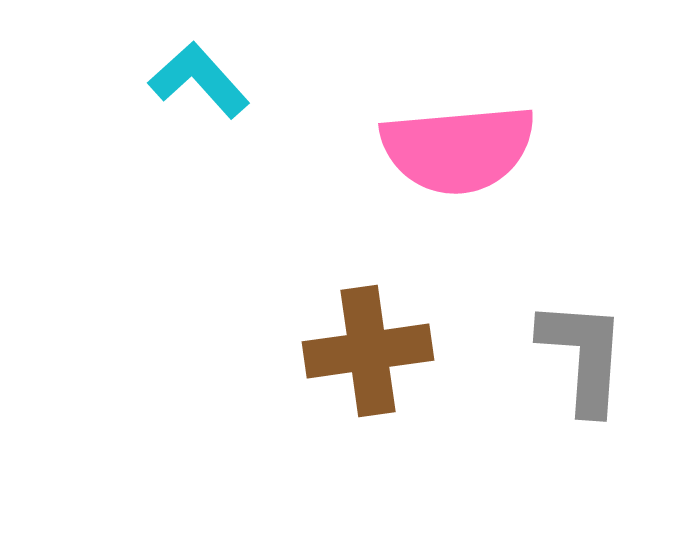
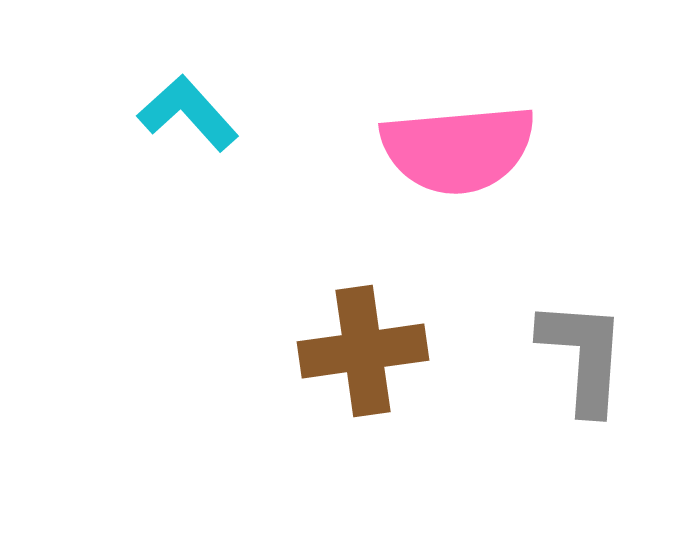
cyan L-shape: moved 11 px left, 33 px down
brown cross: moved 5 px left
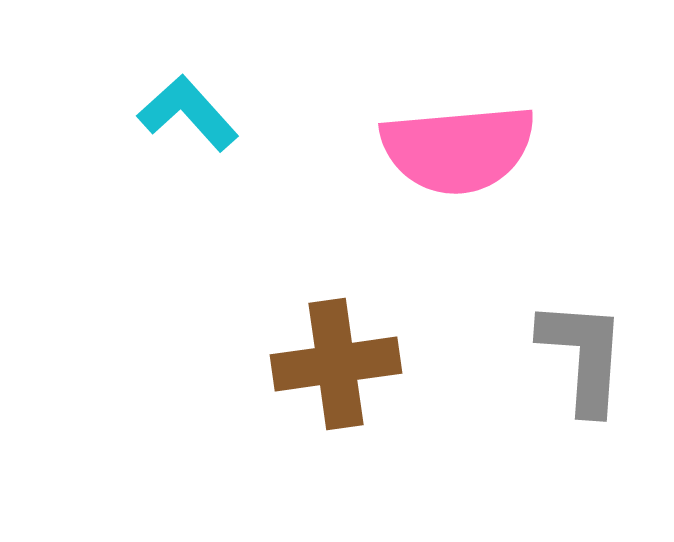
brown cross: moved 27 px left, 13 px down
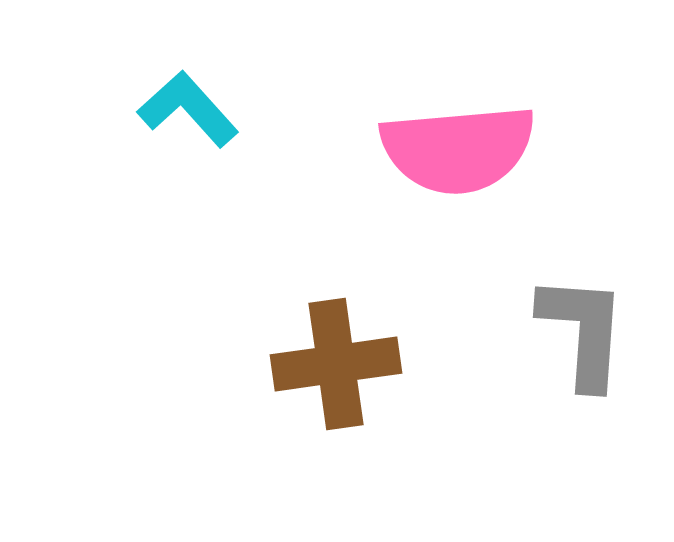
cyan L-shape: moved 4 px up
gray L-shape: moved 25 px up
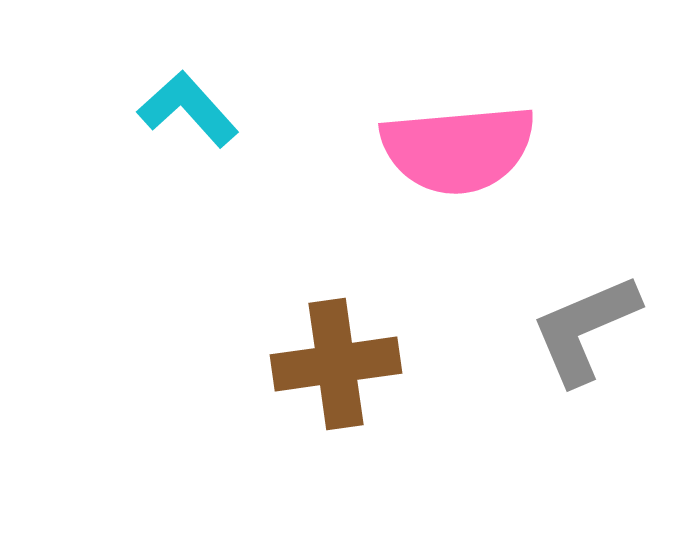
gray L-shape: moved 2 px right, 2 px up; rotated 117 degrees counterclockwise
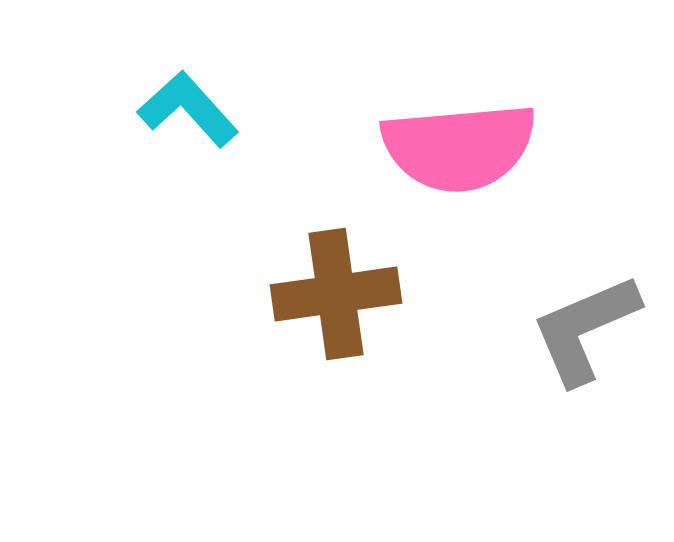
pink semicircle: moved 1 px right, 2 px up
brown cross: moved 70 px up
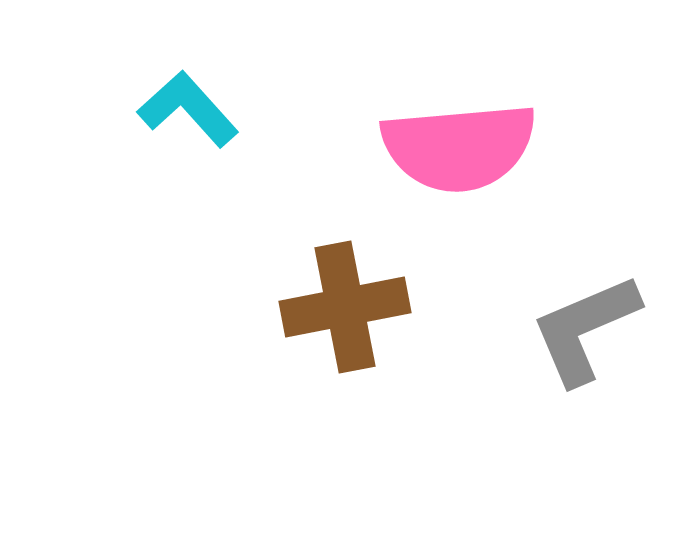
brown cross: moved 9 px right, 13 px down; rotated 3 degrees counterclockwise
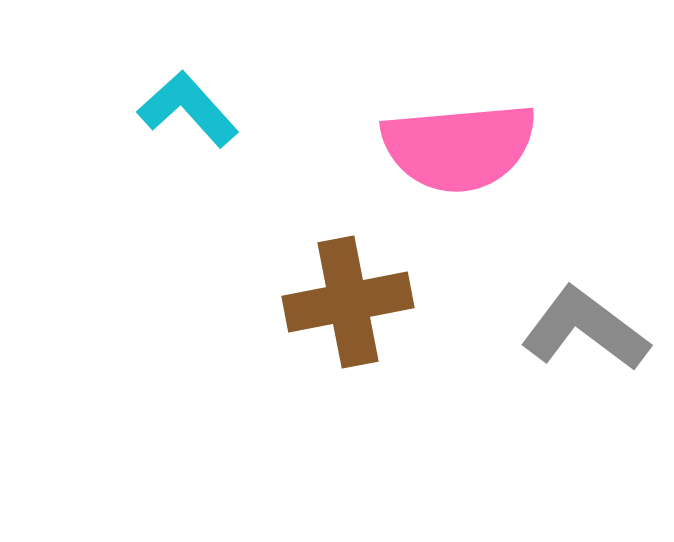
brown cross: moved 3 px right, 5 px up
gray L-shape: rotated 60 degrees clockwise
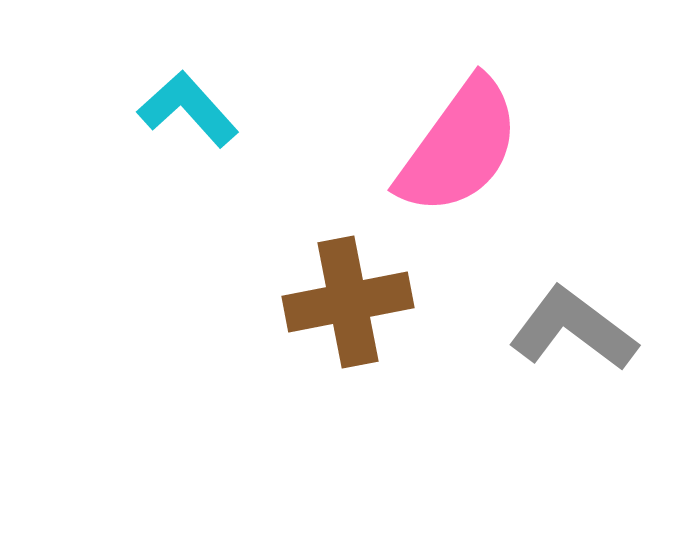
pink semicircle: rotated 49 degrees counterclockwise
gray L-shape: moved 12 px left
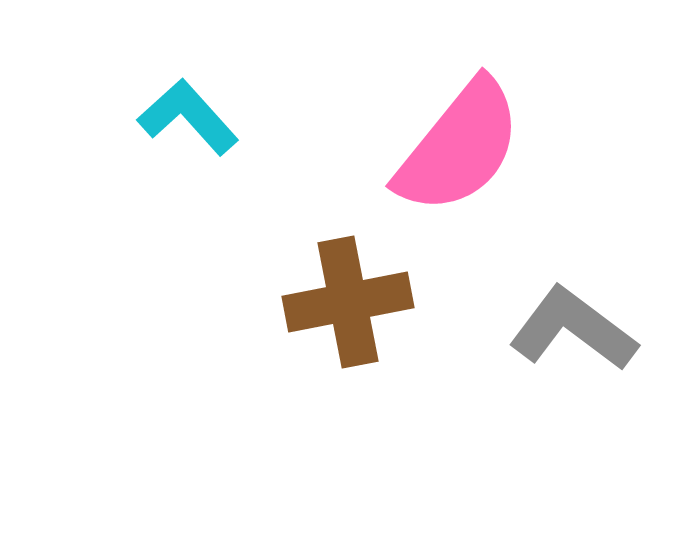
cyan L-shape: moved 8 px down
pink semicircle: rotated 3 degrees clockwise
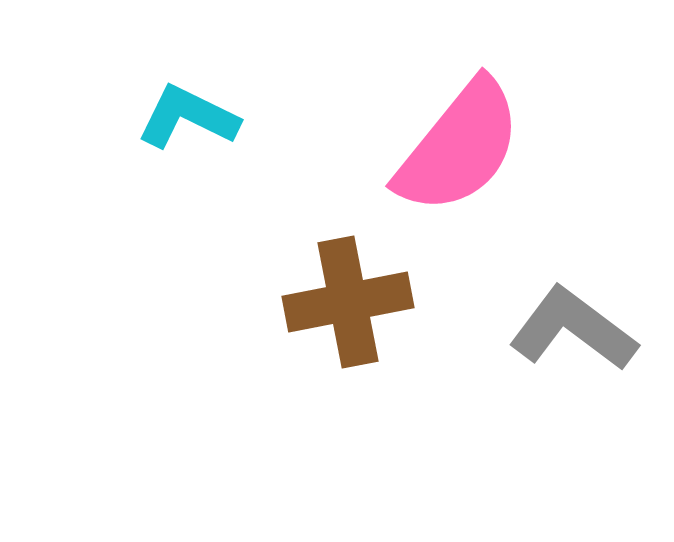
cyan L-shape: rotated 22 degrees counterclockwise
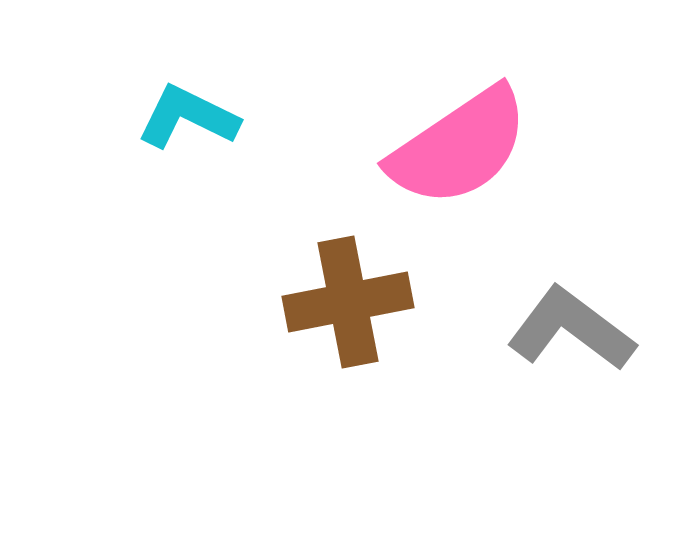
pink semicircle: rotated 17 degrees clockwise
gray L-shape: moved 2 px left
